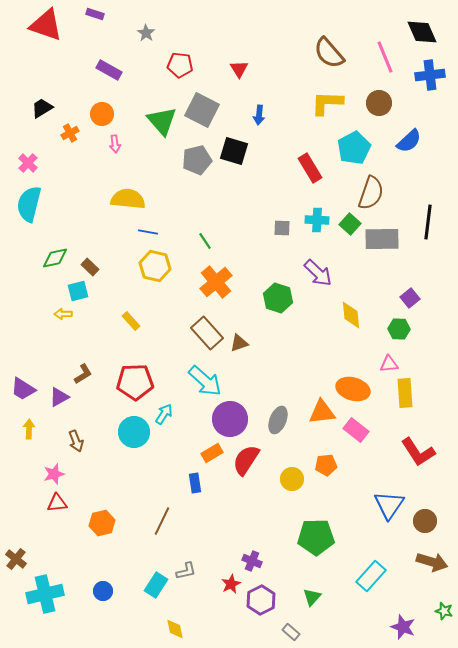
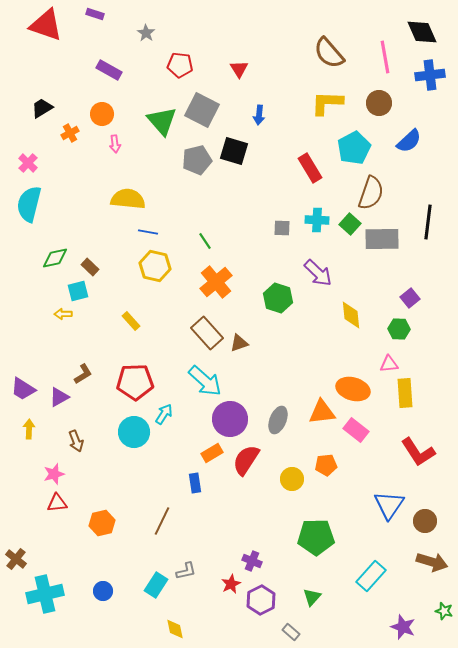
pink line at (385, 57): rotated 12 degrees clockwise
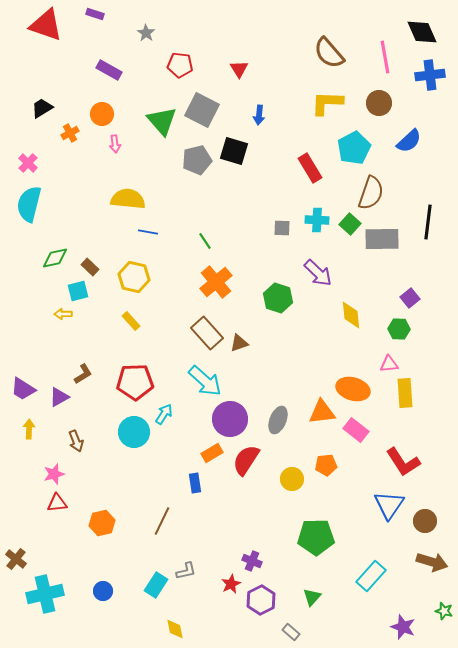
yellow hexagon at (155, 266): moved 21 px left, 11 px down
red L-shape at (418, 452): moved 15 px left, 10 px down
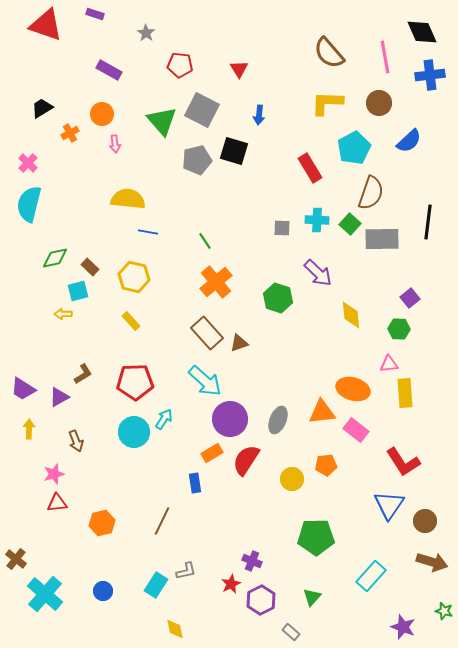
cyan arrow at (164, 414): moved 5 px down
cyan cross at (45, 594): rotated 36 degrees counterclockwise
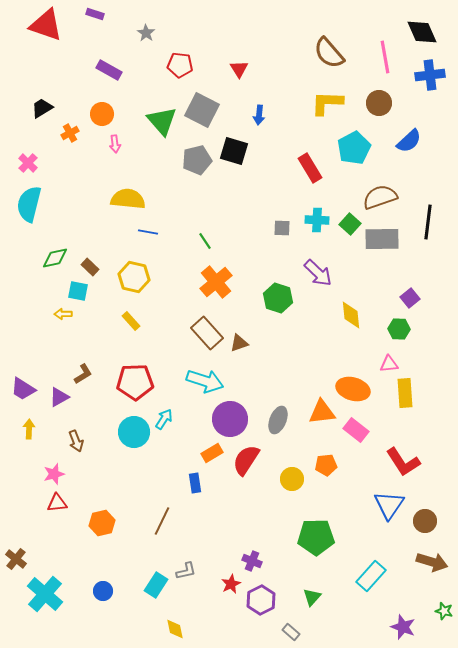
brown semicircle at (371, 193): moved 9 px right, 4 px down; rotated 128 degrees counterclockwise
cyan square at (78, 291): rotated 25 degrees clockwise
cyan arrow at (205, 381): rotated 24 degrees counterclockwise
